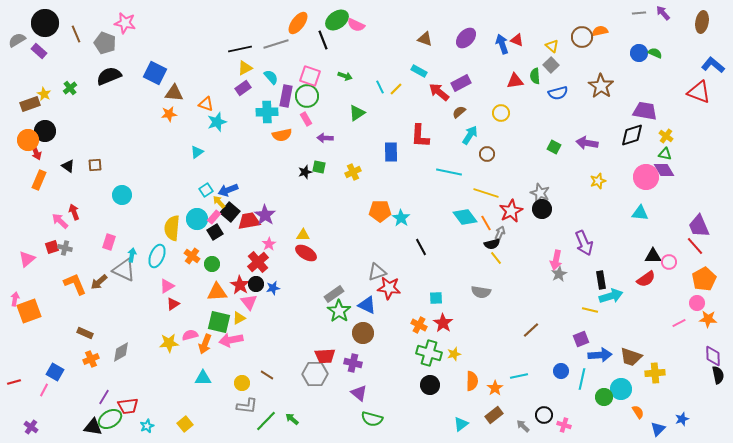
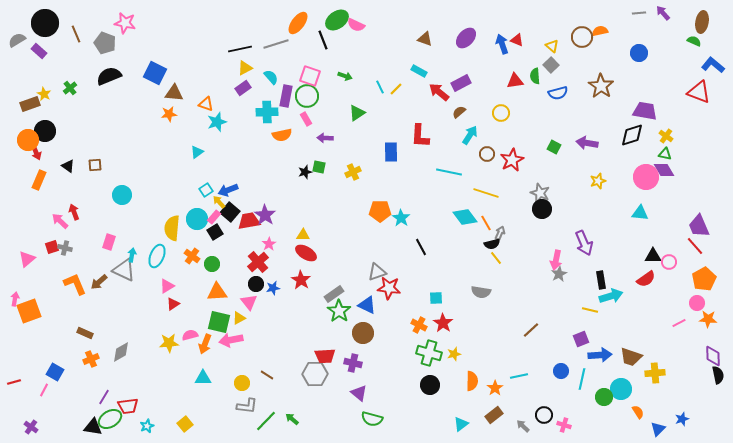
green semicircle at (655, 53): moved 39 px right, 12 px up
red star at (511, 211): moved 1 px right, 51 px up
red star at (240, 285): moved 61 px right, 5 px up
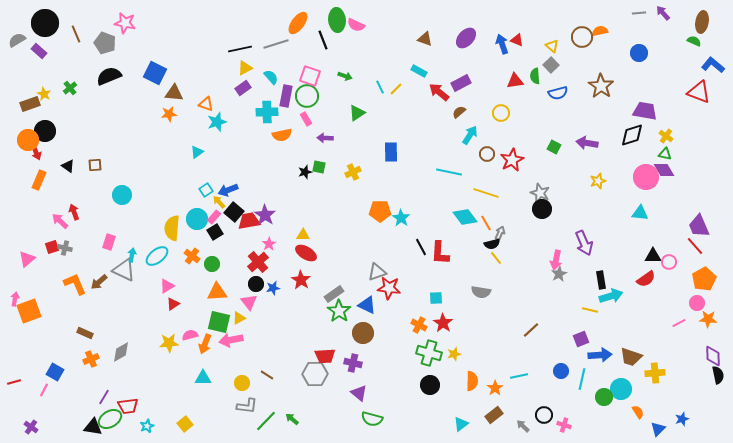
green ellipse at (337, 20): rotated 60 degrees counterclockwise
red L-shape at (420, 136): moved 20 px right, 117 px down
black square at (230, 212): moved 4 px right
cyan ellipse at (157, 256): rotated 30 degrees clockwise
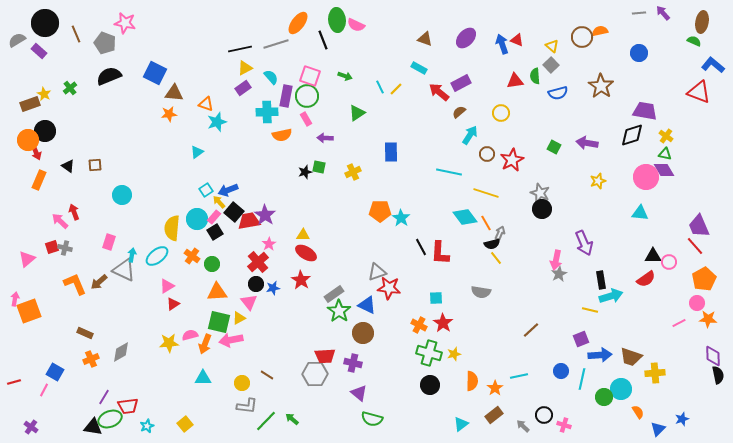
cyan rectangle at (419, 71): moved 3 px up
green ellipse at (110, 419): rotated 10 degrees clockwise
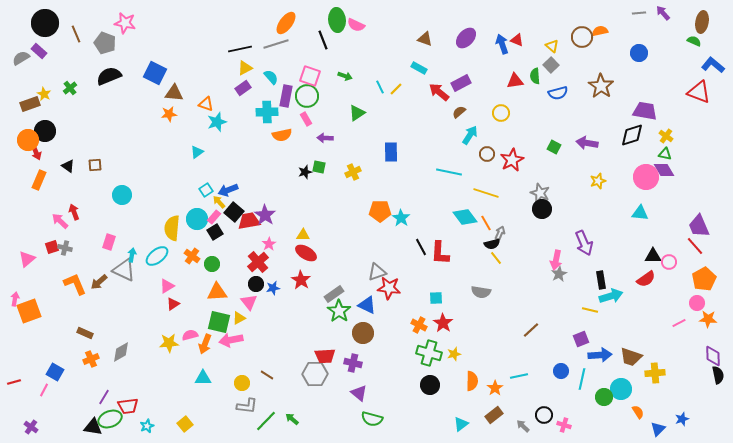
orange ellipse at (298, 23): moved 12 px left
gray semicircle at (17, 40): moved 4 px right, 18 px down
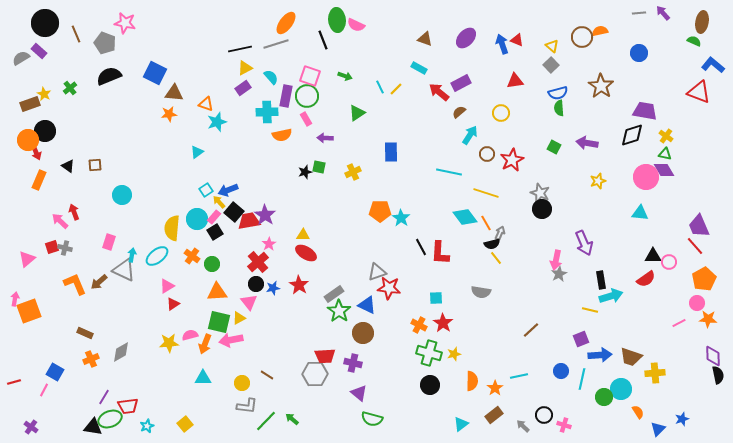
green semicircle at (535, 76): moved 24 px right, 32 px down
red star at (301, 280): moved 2 px left, 5 px down
